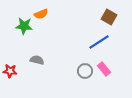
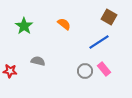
orange semicircle: moved 23 px right, 10 px down; rotated 120 degrees counterclockwise
green star: rotated 30 degrees clockwise
gray semicircle: moved 1 px right, 1 px down
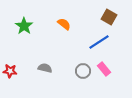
gray semicircle: moved 7 px right, 7 px down
gray circle: moved 2 px left
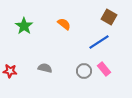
gray circle: moved 1 px right
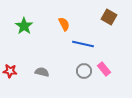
orange semicircle: rotated 24 degrees clockwise
blue line: moved 16 px left, 2 px down; rotated 45 degrees clockwise
gray semicircle: moved 3 px left, 4 px down
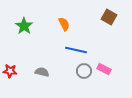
blue line: moved 7 px left, 6 px down
pink rectangle: rotated 24 degrees counterclockwise
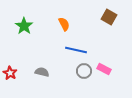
red star: moved 2 px down; rotated 24 degrees clockwise
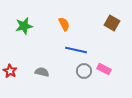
brown square: moved 3 px right, 6 px down
green star: rotated 24 degrees clockwise
red star: moved 2 px up
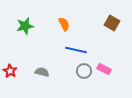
green star: moved 1 px right
